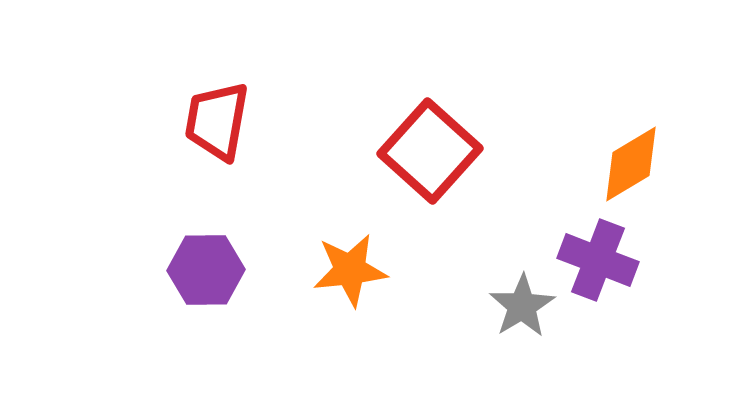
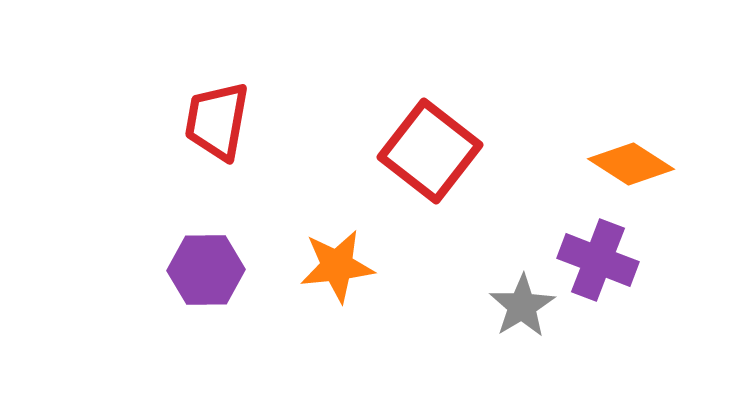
red square: rotated 4 degrees counterclockwise
orange diamond: rotated 64 degrees clockwise
orange star: moved 13 px left, 4 px up
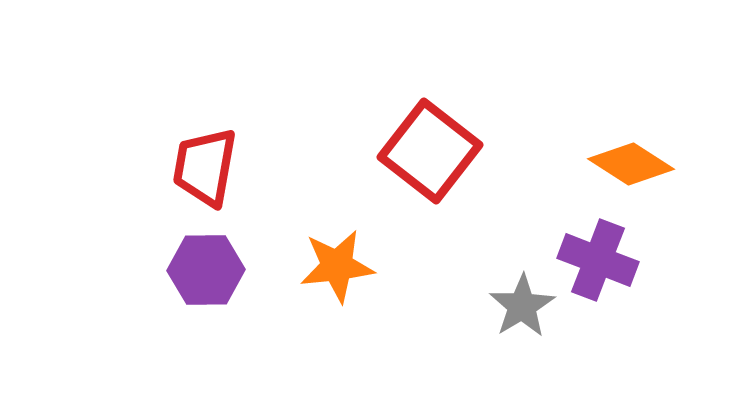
red trapezoid: moved 12 px left, 46 px down
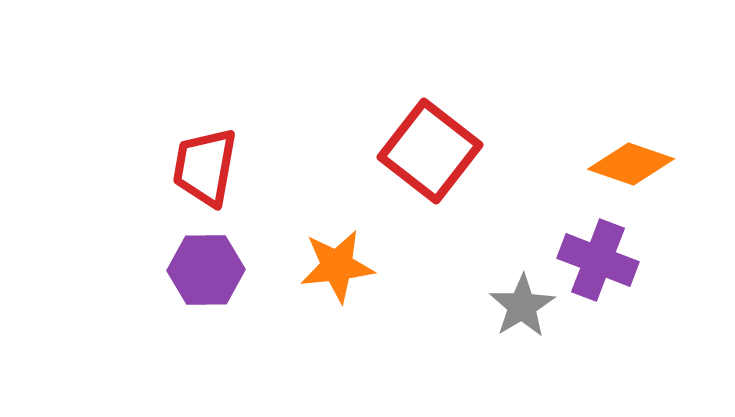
orange diamond: rotated 14 degrees counterclockwise
